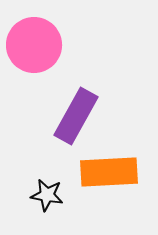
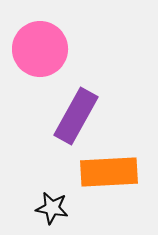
pink circle: moved 6 px right, 4 px down
black star: moved 5 px right, 13 px down
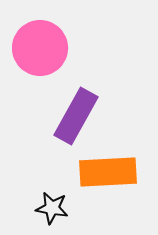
pink circle: moved 1 px up
orange rectangle: moved 1 px left
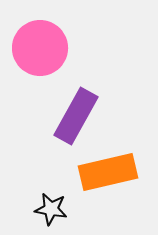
orange rectangle: rotated 10 degrees counterclockwise
black star: moved 1 px left, 1 px down
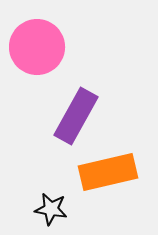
pink circle: moved 3 px left, 1 px up
